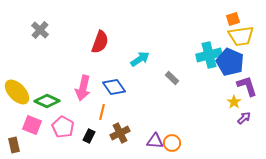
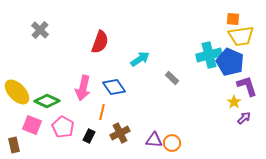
orange square: rotated 24 degrees clockwise
purple triangle: moved 1 px left, 1 px up
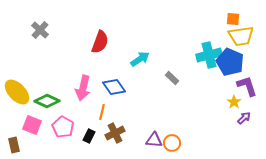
brown cross: moved 5 px left
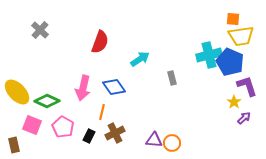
gray rectangle: rotated 32 degrees clockwise
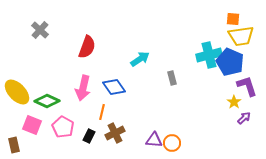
red semicircle: moved 13 px left, 5 px down
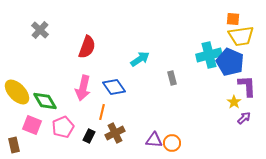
purple L-shape: rotated 15 degrees clockwise
green diamond: moved 2 px left; rotated 35 degrees clockwise
pink pentagon: rotated 20 degrees clockwise
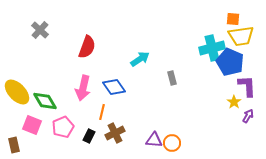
cyan cross: moved 3 px right, 7 px up
purple arrow: moved 4 px right, 2 px up; rotated 16 degrees counterclockwise
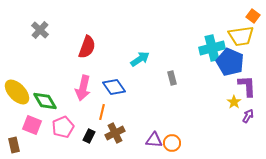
orange square: moved 20 px right, 3 px up; rotated 32 degrees clockwise
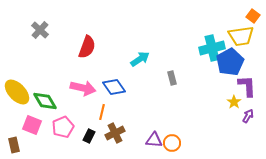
blue pentagon: rotated 20 degrees clockwise
pink arrow: rotated 90 degrees counterclockwise
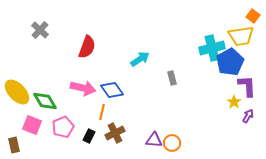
blue diamond: moved 2 px left, 3 px down
